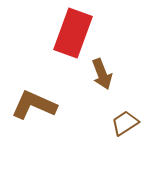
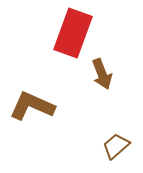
brown L-shape: moved 2 px left, 1 px down
brown trapezoid: moved 9 px left, 23 px down; rotated 8 degrees counterclockwise
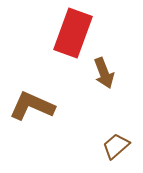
brown arrow: moved 2 px right, 1 px up
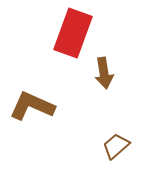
brown arrow: rotated 12 degrees clockwise
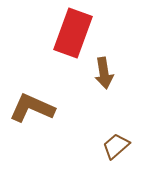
brown L-shape: moved 2 px down
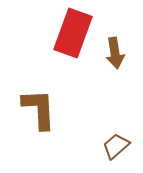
brown arrow: moved 11 px right, 20 px up
brown L-shape: moved 7 px right, 1 px down; rotated 63 degrees clockwise
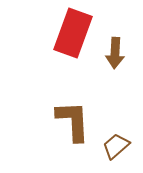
brown arrow: rotated 12 degrees clockwise
brown L-shape: moved 34 px right, 12 px down
